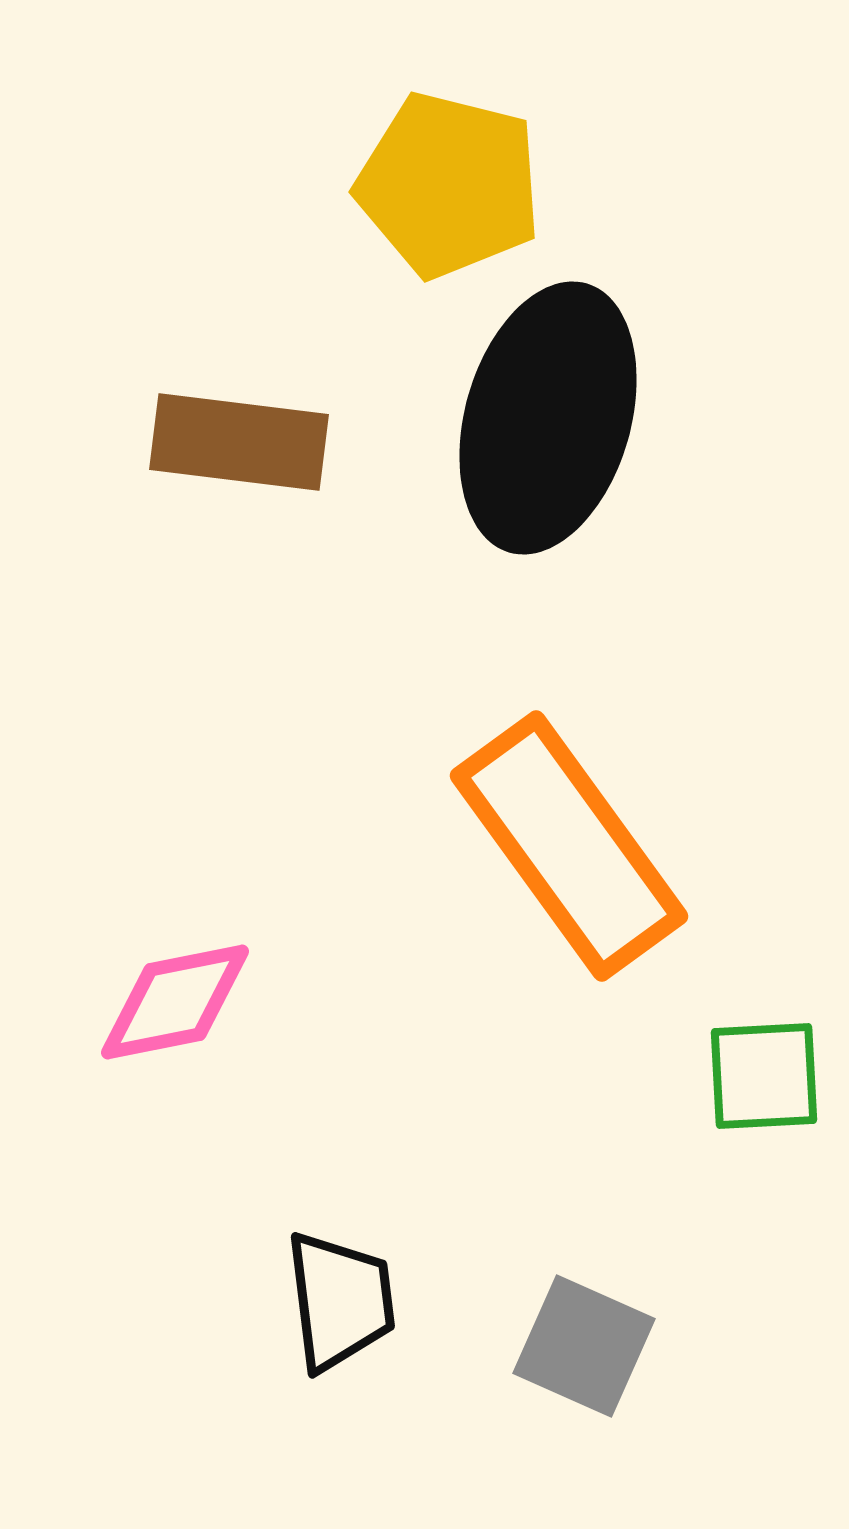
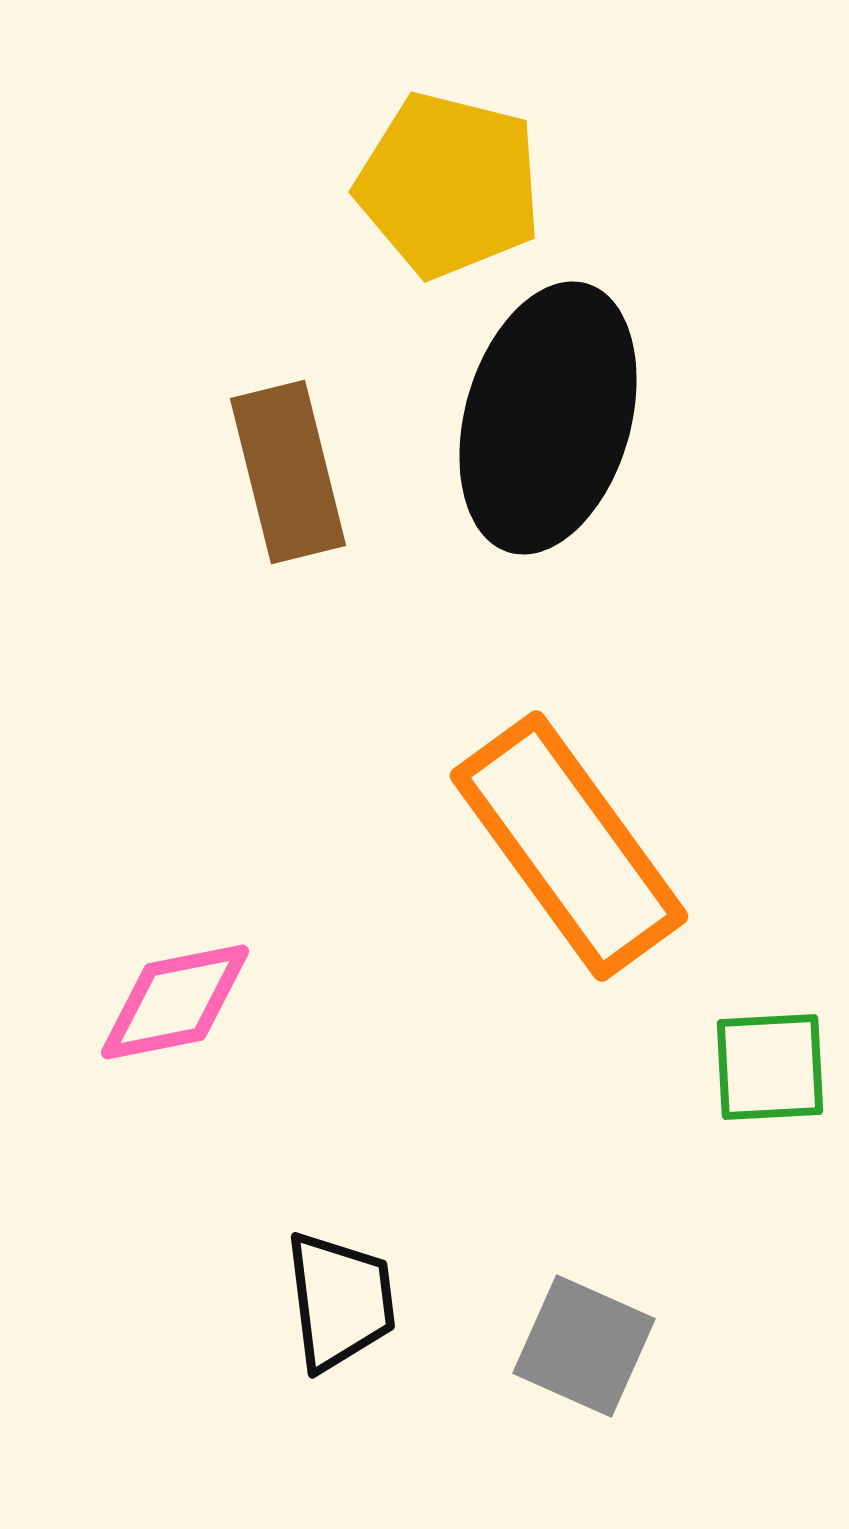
brown rectangle: moved 49 px right, 30 px down; rotated 69 degrees clockwise
green square: moved 6 px right, 9 px up
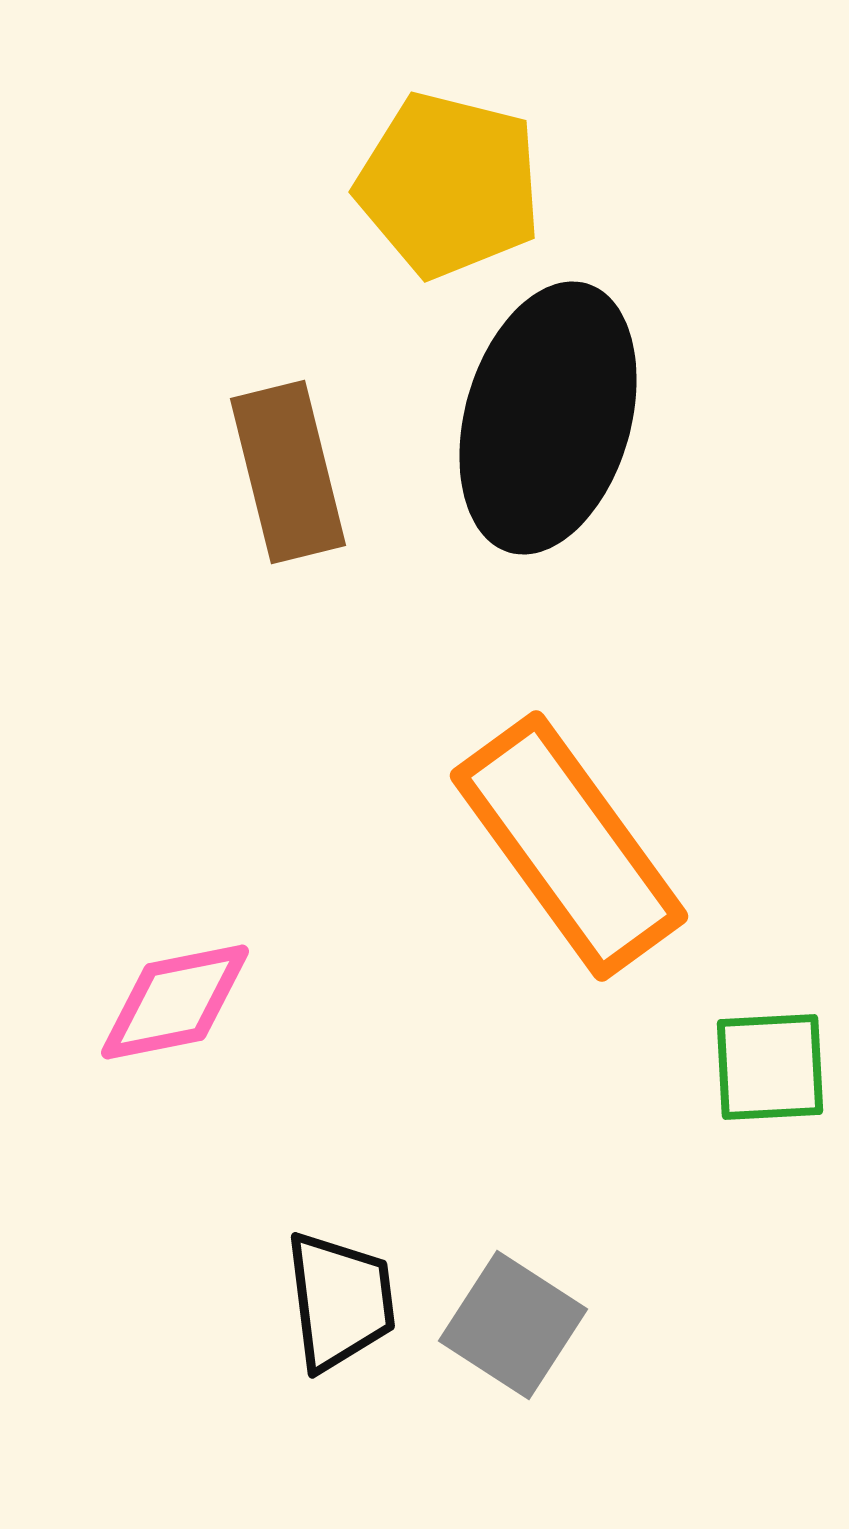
gray square: moved 71 px left, 21 px up; rotated 9 degrees clockwise
